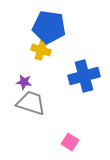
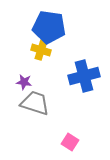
gray trapezoid: moved 4 px right
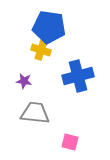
blue cross: moved 6 px left
purple star: moved 1 px up
gray trapezoid: moved 10 px down; rotated 12 degrees counterclockwise
pink square: rotated 18 degrees counterclockwise
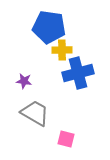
yellow cross: moved 21 px right; rotated 18 degrees counterclockwise
blue cross: moved 3 px up
gray trapezoid: rotated 24 degrees clockwise
pink square: moved 4 px left, 3 px up
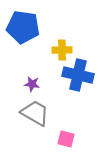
blue pentagon: moved 26 px left
blue cross: moved 2 px down; rotated 28 degrees clockwise
purple star: moved 8 px right, 3 px down
